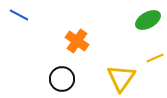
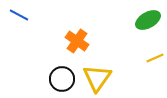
yellow triangle: moved 24 px left
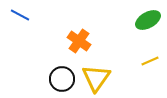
blue line: moved 1 px right
orange cross: moved 2 px right
yellow line: moved 5 px left, 3 px down
yellow triangle: moved 1 px left
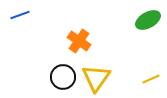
blue line: rotated 48 degrees counterclockwise
yellow line: moved 1 px right, 18 px down
black circle: moved 1 px right, 2 px up
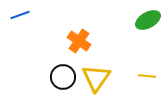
yellow line: moved 4 px left, 3 px up; rotated 30 degrees clockwise
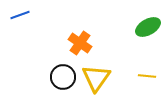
green ellipse: moved 7 px down
orange cross: moved 1 px right, 2 px down
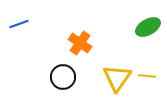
blue line: moved 1 px left, 9 px down
yellow triangle: moved 21 px right
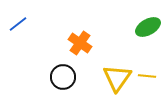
blue line: moved 1 px left; rotated 18 degrees counterclockwise
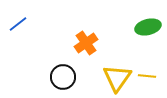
green ellipse: rotated 15 degrees clockwise
orange cross: moved 6 px right; rotated 20 degrees clockwise
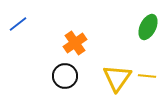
green ellipse: rotated 50 degrees counterclockwise
orange cross: moved 11 px left
black circle: moved 2 px right, 1 px up
